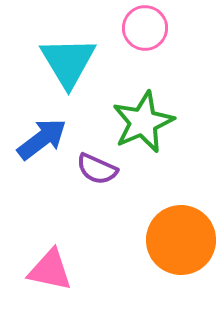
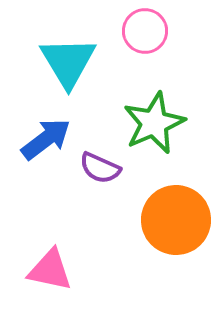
pink circle: moved 3 px down
green star: moved 11 px right, 1 px down
blue arrow: moved 4 px right
purple semicircle: moved 3 px right, 1 px up
orange circle: moved 5 px left, 20 px up
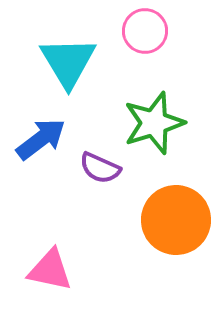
green star: rotated 6 degrees clockwise
blue arrow: moved 5 px left
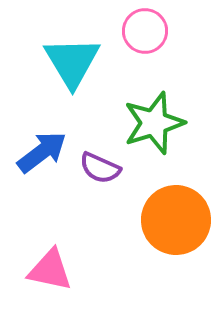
cyan triangle: moved 4 px right
blue arrow: moved 1 px right, 13 px down
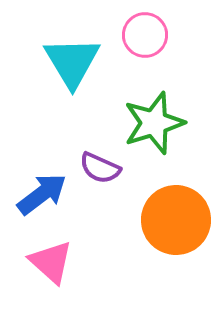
pink circle: moved 4 px down
blue arrow: moved 42 px down
pink triangle: moved 1 px right, 8 px up; rotated 30 degrees clockwise
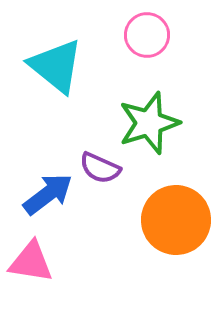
pink circle: moved 2 px right
cyan triangle: moved 16 px left, 4 px down; rotated 20 degrees counterclockwise
green star: moved 5 px left
blue arrow: moved 6 px right
pink triangle: moved 20 px left; rotated 33 degrees counterclockwise
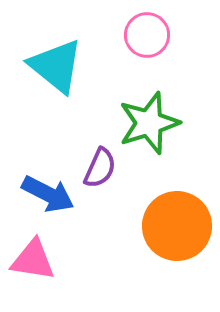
purple semicircle: rotated 90 degrees counterclockwise
blue arrow: rotated 64 degrees clockwise
orange circle: moved 1 px right, 6 px down
pink triangle: moved 2 px right, 2 px up
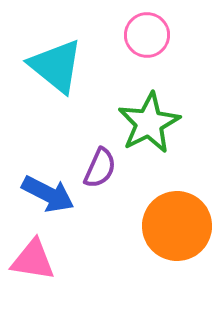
green star: rotated 10 degrees counterclockwise
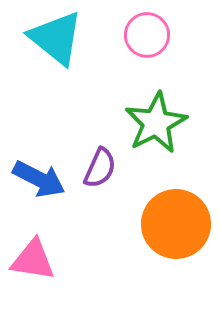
cyan triangle: moved 28 px up
green star: moved 7 px right
blue arrow: moved 9 px left, 15 px up
orange circle: moved 1 px left, 2 px up
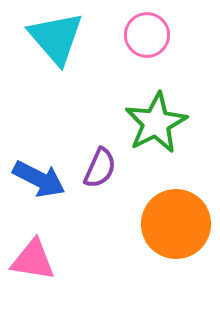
cyan triangle: rotated 10 degrees clockwise
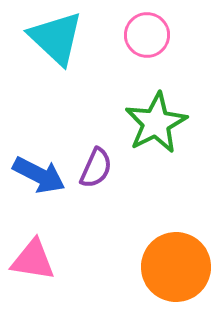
cyan triangle: rotated 6 degrees counterclockwise
purple semicircle: moved 4 px left
blue arrow: moved 4 px up
orange circle: moved 43 px down
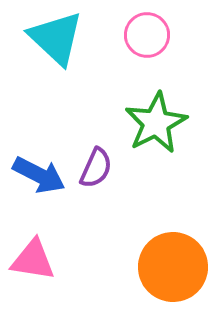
orange circle: moved 3 px left
